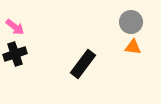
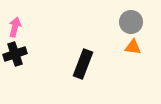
pink arrow: rotated 114 degrees counterclockwise
black rectangle: rotated 16 degrees counterclockwise
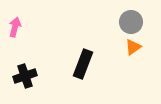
orange triangle: rotated 42 degrees counterclockwise
black cross: moved 10 px right, 22 px down
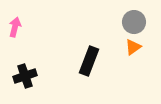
gray circle: moved 3 px right
black rectangle: moved 6 px right, 3 px up
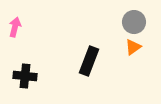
black cross: rotated 25 degrees clockwise
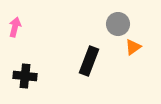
gray circle: moved 16 px left, 2 px down
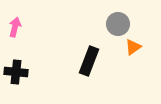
black cross: moved 9 px left, 4 px up
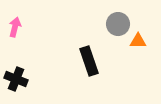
orange triangle: moved 5 px right, 6 px up; rotated 36 degrees clockwise
black rectangle: rotated 40 degrees counterclockwise
black cross: moved 7 px down; rotated 15 degrees clockwise
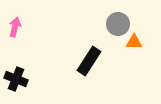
orange triangle: moved 4 px left, 1 px down
black rectangle: rotated 52 degrees clockwise
